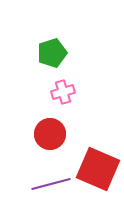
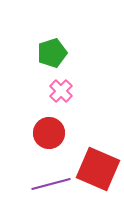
pink cross: moved 2 px left, 1 px up; rotated 30 degrees counterclockwise
red circle: moved 1 px left, 1 px up
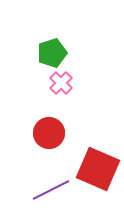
pink cross: moved 8 px up
purple line: moved 6 px down; rotated 12 degrees counterclockwise
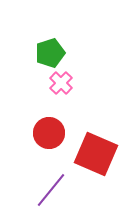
green pentagon: moved 2 px left
red square: moved 2 px left, 15 px up
purple line: rotated 24 degrees counterclockwise
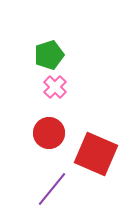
green pentagon: moved 1 px left, 2 px down
pink cross: moved 6 px left, 4 px down
purple line: moved 1 px right, 1 px up
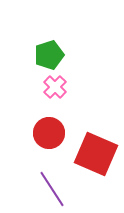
purple line: rotated 72 degrees counterclockwise
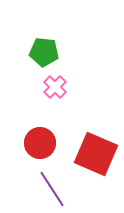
green pentagon: moved 5 px left, 3 px up; rotated 24 degrees clockwise
red circle: moved 9 px left, 10 px down
